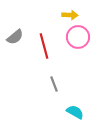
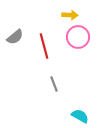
cyan semicircle: moved 5 px right, 4 px down
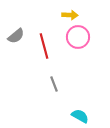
gray semicircle: moved 1 px right, 1 px up
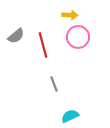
red line: moved 1 px left, 1 px up
cyan semicircle: moved 10 px left; rotated 54 degrees counterclockwise
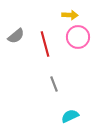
red line: moved 2 px right, 1 px up
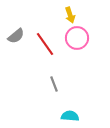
yellow arrow: rotated 70 degrees clockwise
pink circle: moved 1 px left, 1 px down
red line: rotated 20 degrees counterclockwise
cyan semicircle: rotated 30 degrees clockwise
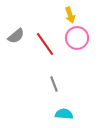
cyan semicircle: moved 6 px left, 2 px up
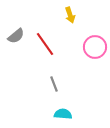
pink circle: moved 18 px right, 9 px down
cyan semicircle: moved 1 px left
